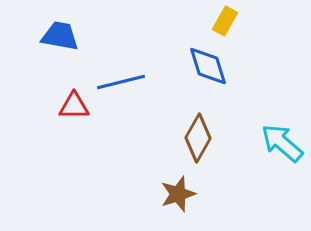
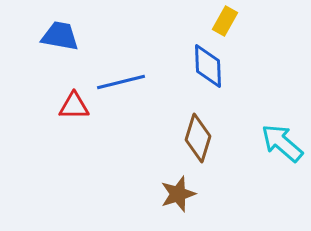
blue diamond: rotated 15 degrees clockwise
brown diamond: rotated 12 degrees counterclockwise
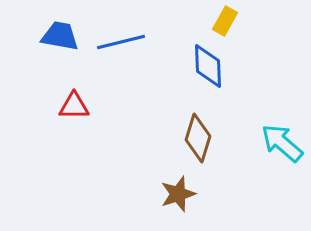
blue line: moved 40 px up
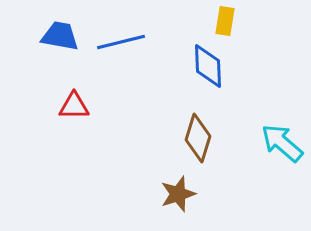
yellow rectangle: rotated 20 degrees counterclockwise
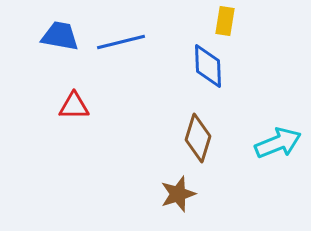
cyan arrow: moved 4 px left; rotated 117 degrees clockwise
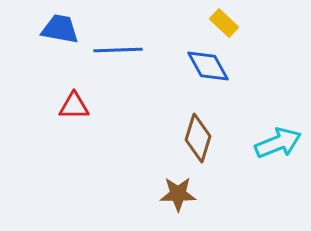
yellow rectangle: moved 1 px left, 2 px down; rotated 56 degrees counterclockwise
blue trapezoid: moved 7 px up
blue line: moved 3 px left, 8 px down; rotated 12 degrees clockwise
blue diamond: rotated 27 degrees counterclockwise
brown star: rotated 18 degrees clockwise
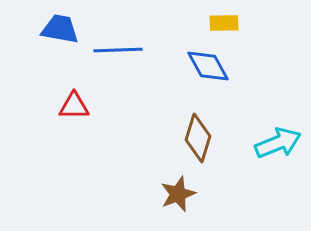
yellow rectangle: rotated 44 degrees counterclockwise
brown star: rotated 21 degrees counterclockwise
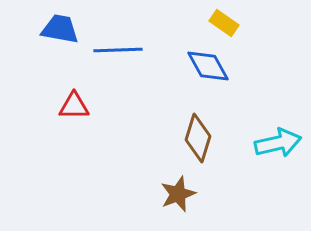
yellow rectangle: rotated 36 degrees clockwise
cyan arrow: rotated 9 degrees clockwise
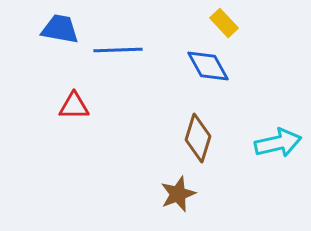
yellow rectangle: rotated 12 degrees clockwise
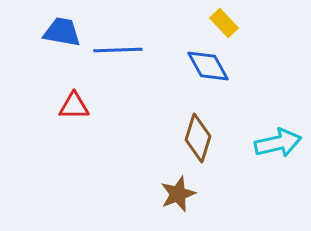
blue trapezoid: moved 2 px right, 3 px down
